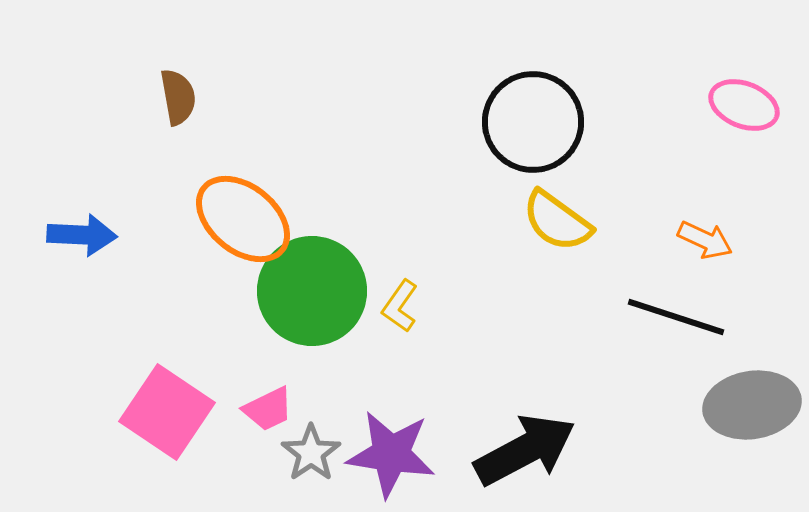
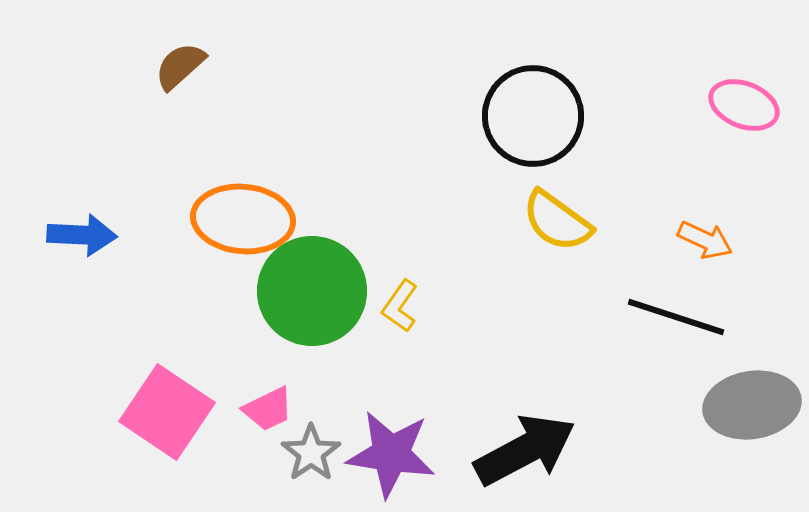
brown semicircle: moved 2 px right, 31 px up; rotated 122 degrees counterclockwise
black circle: moved 6 px up
orange ellipse: rotated 34 degrees counterclockwise
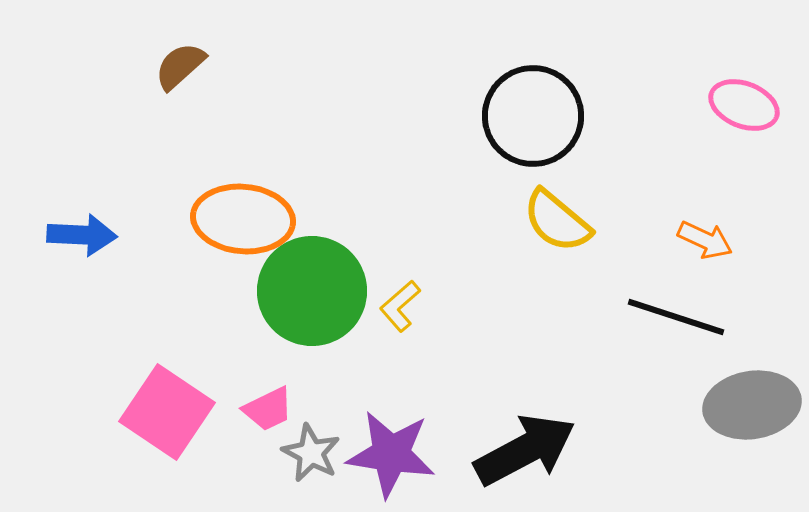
yellow semicircle: rotated 4 degrees clockwise
yellow L-shape: rotated 14 degrees clockwise
gray star: rotated 10 degrees counterclockwise
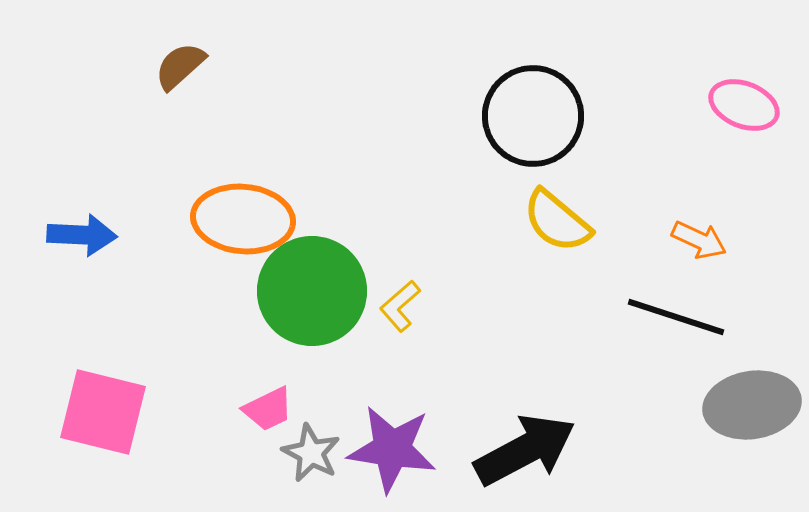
orange arrow: moved 6 px left
pink square: moved 64 px left; rotated 20 degrees counterclockwise
purple star: moved 1 px right, 5 px up
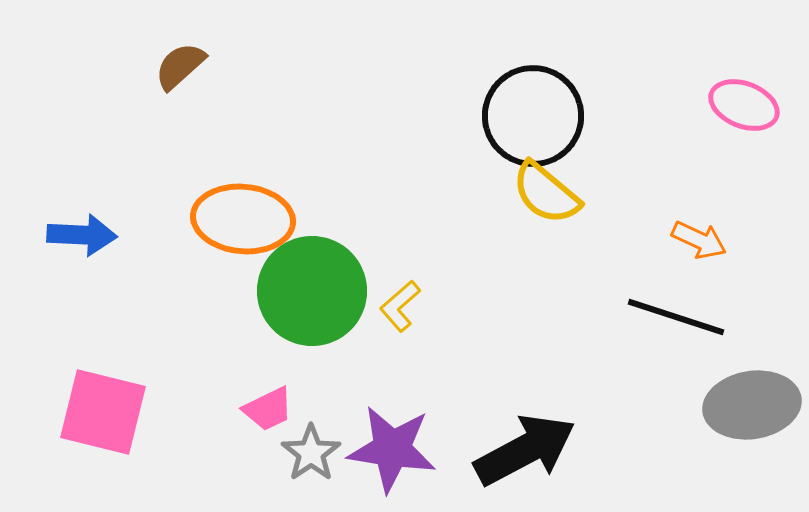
yellow semicircle: moved 11 px left, 28 px up
gray star: rotated 10 degrees clockwise
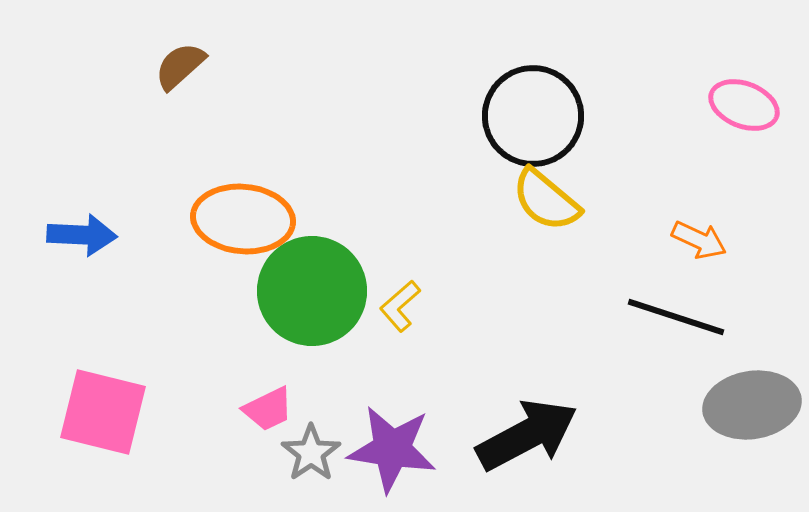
yellow semicircle: moved 7 px down
black arrow: moved 2 px right, 15 px up
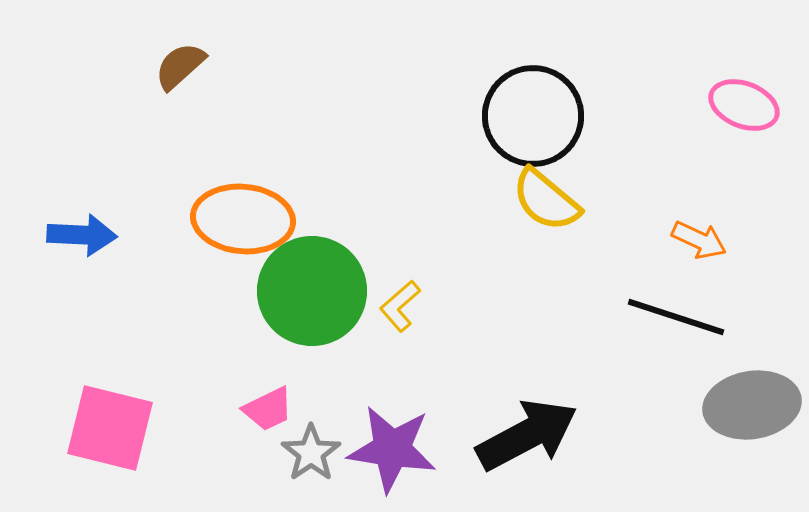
pink square: moved 7 px right, 16 px down
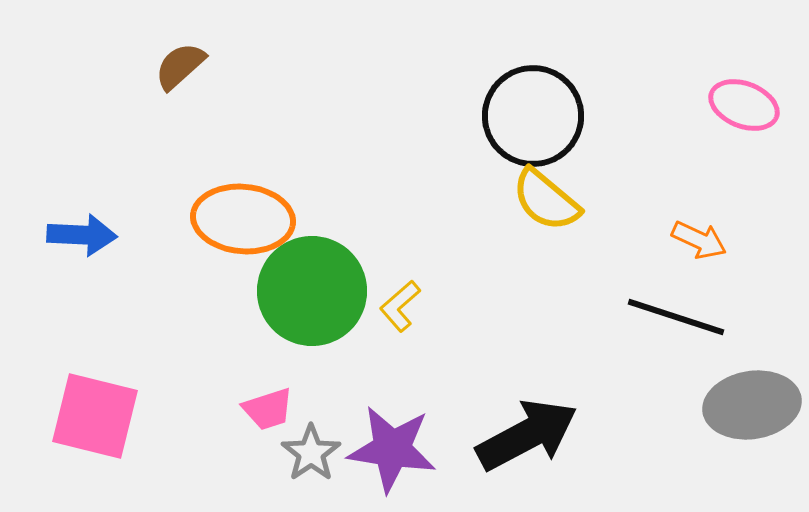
pink trapezoid: rotated 8 degrees clockwise
pink square: moved 15 px left, 12 px up
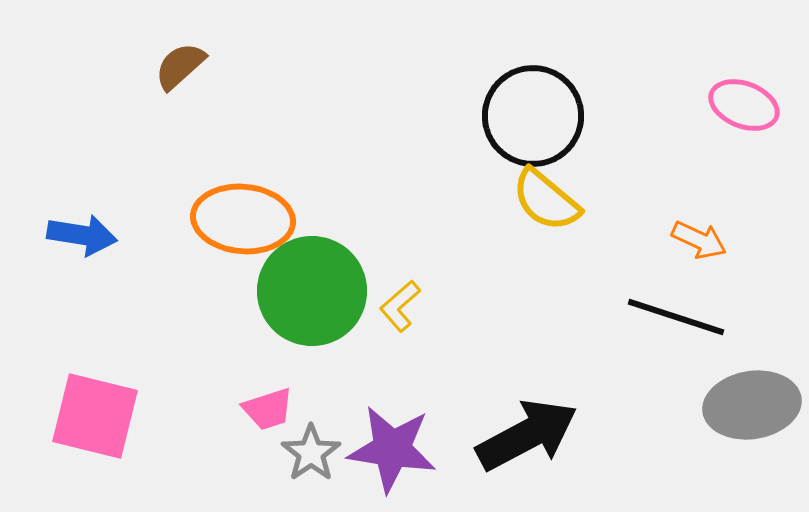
blue arrow: rotated 6 degrees clockwise
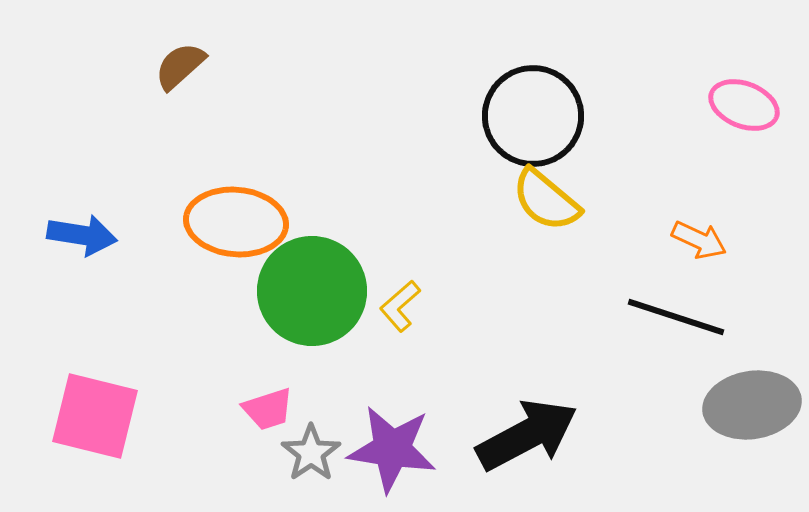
orange ellipse: moved 7 px left, 3 px down
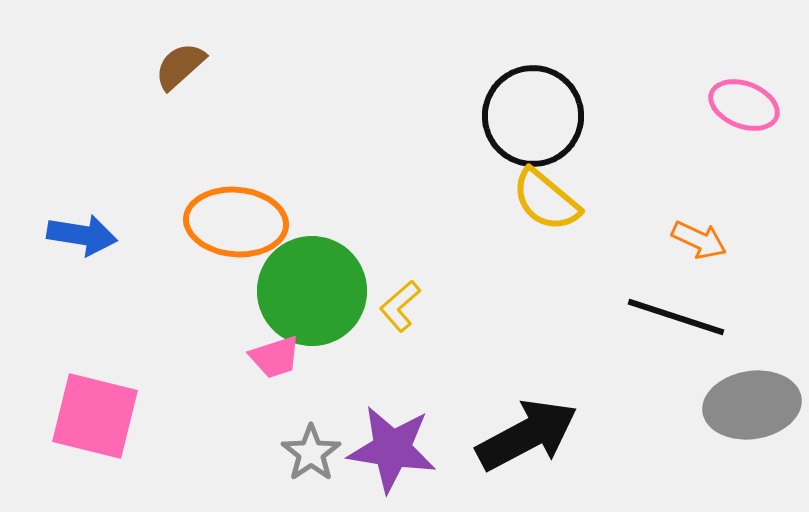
pink trapezoid: moved 7 px right, 52 px up
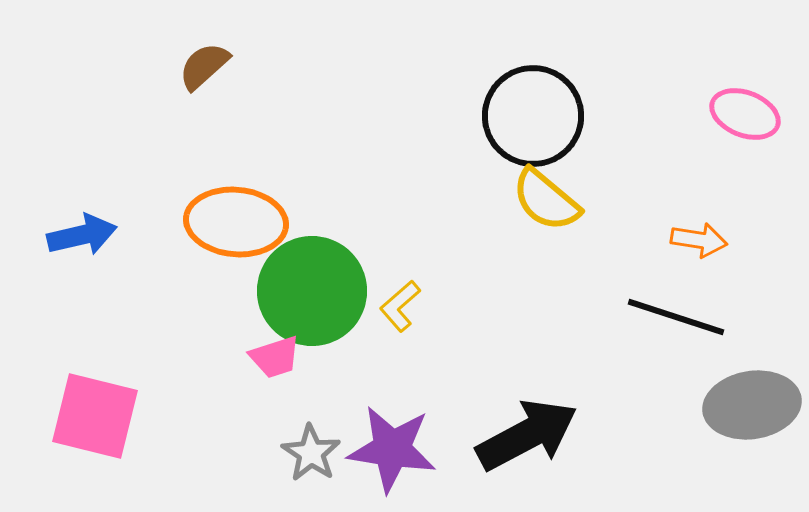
brown semicircle: moved 24 px right
pink ellipse: moved 1 px right, 9 px down
blue arrow: rotated 22 degrees counterclockwise
orange arrow: rotated 16 degrees counterclockwise
gray star: rotated 4 degrees counterclockwise
